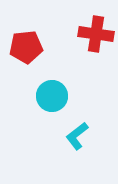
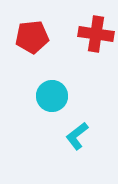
red pentagon: moved 6 px right, 10 px up
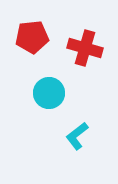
red cross: moved 11 px left, 14 px down; rotated 8 degrees clockwise
cyan circle: moved 3 px left, 3 px up
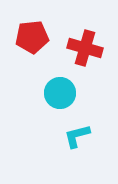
cyan circle: moved 11 px right
cyan L-shape: rotated 24 degrees clockwise
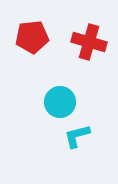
red cross: moved 4 px right, 6 px up
cyan circle: moved 9 px down
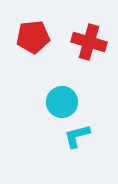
red pentagon: moved 1 px right
cyan circle: moved 2 px right
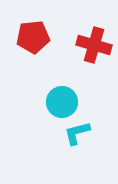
red cross: moved 5 px right, 3 px down
cyan L-shape: moved 3 px up
